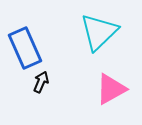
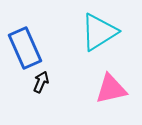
cyan triangle: rotated 12 degrees clockwise
pink triangle: rotated 16 degrees clockwise
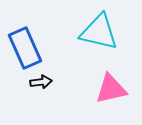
cyan triangle: rotated 45 degrees clockwise
black arrow: rotated 60 degrees clockwise
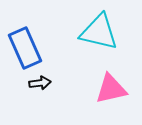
black arrow: moved 1 px left, 1 px down
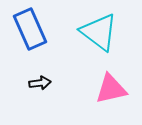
cyan triangle: rotated 24 degrees clockwise
blue rectangle: moved 5 px right, 19 px up
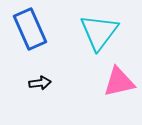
cyan triangle: rotated 30 degrees clockwise
pink triangle: moved 8 px right, 7 px up
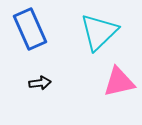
cyan triangle: rotated 9 degrees clockwise
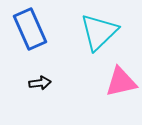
pink triangle: moved 2 px right
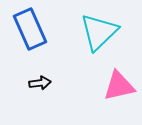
pink triangle: moved 2 px left, 4 px down
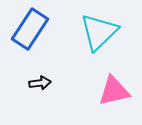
blue rectangle: rotated 57 degrees clockwise
pink triangle: moved 5 px left, 5 px down
